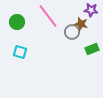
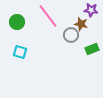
gray circle: moved 1 px left, 3 px down
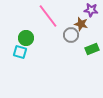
green circle: moved 9 px right, 16 px down
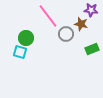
gray circle: moved 5 px left, 1 px up
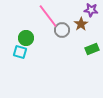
brown star: rotated 24 degrees clockwise
gray circle: moved 4 px left, 4 px up
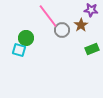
brown star: moved 1 px down
cyan square: moved 1 px left, 2 px up
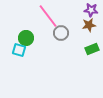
brown star: moved 8 px right; rotated 24 degrees clockwise
gray circle: moved 1 px left, 3 px down
